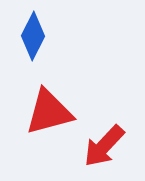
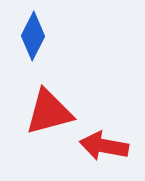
red arrow: rotated 57 degrees clockwise
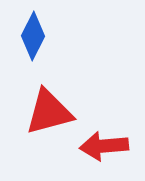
red arrow: rotated 15 degrees counterclockwise
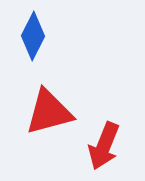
red arrow: rotated 63 degrees counterclockwise
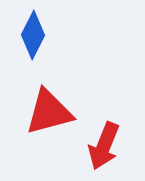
blue diamond: moved 1 px up
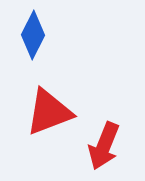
red triangle: rotated 6 degrees counterclockwise
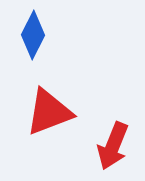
red arrow: moved 9 px right
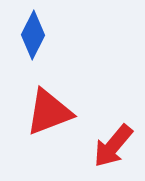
red arrow: rotated 18 degrees clockwise
